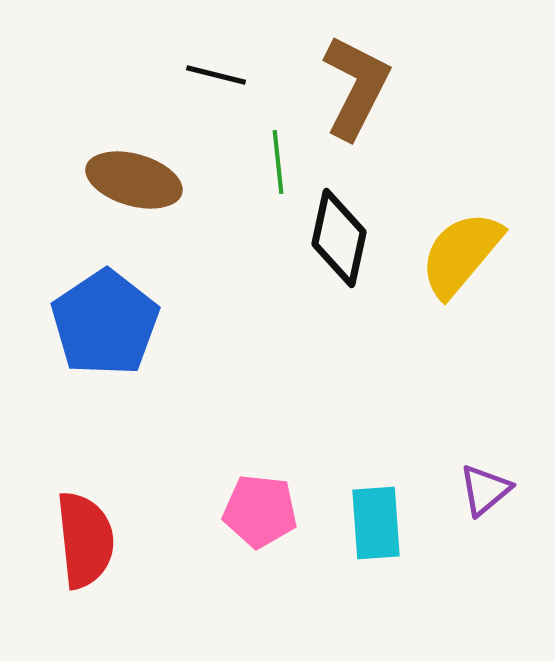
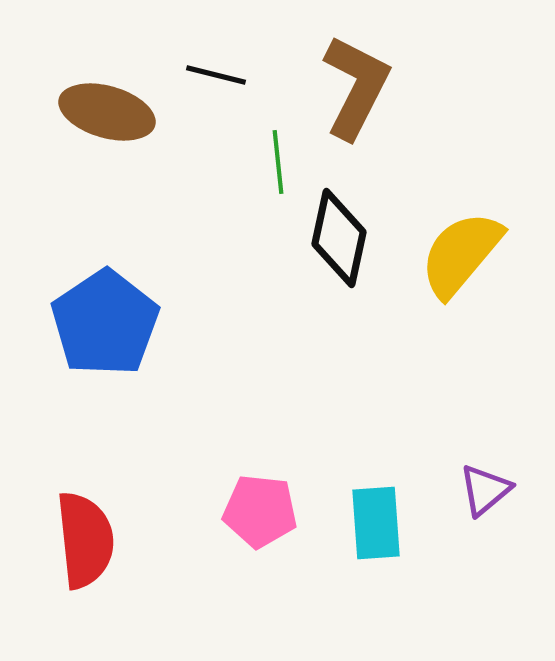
brown ellipse: moved 27 px left, 68 px up
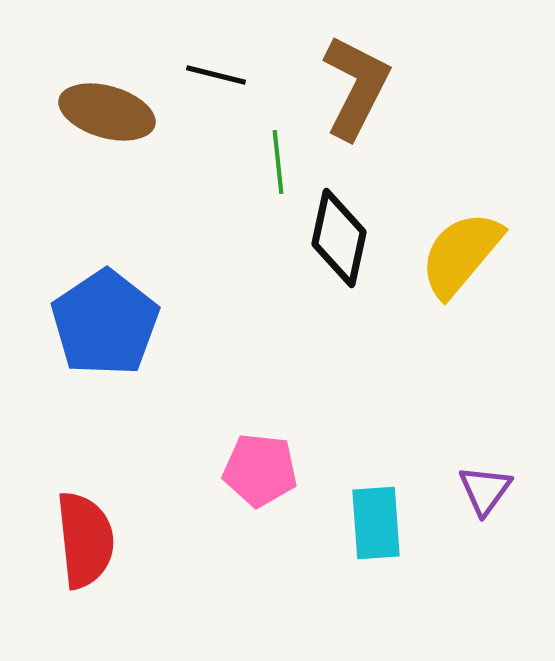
purple triangle: rotated 14 degrees counterclockwise
pink pentagon: moved 41 px up
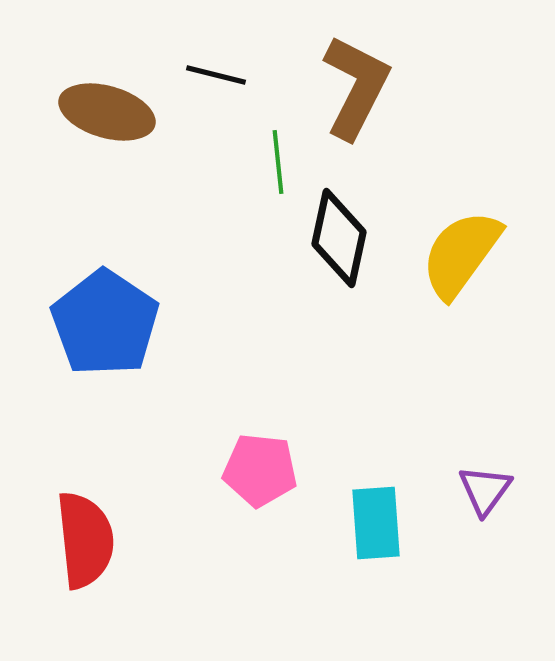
yellow semicircle: rotated 4 degrees counterclockwise
blue pentagon: rotated 4 degrees counterclockwise
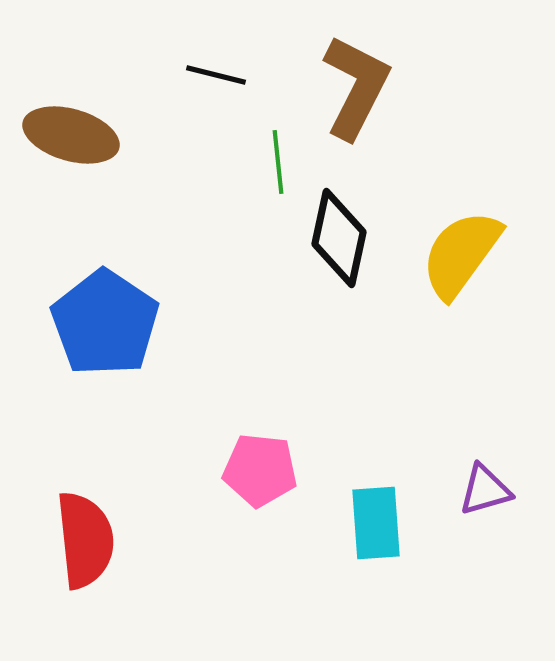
brown ellipse: moved 36 px left, 23 px down
purple triangle: rotated 38 degrees clockwise
